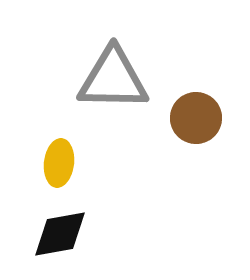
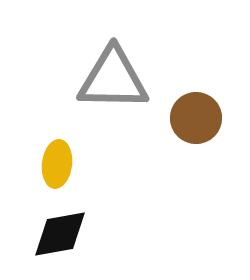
yellow ellipse: moved 2 px left, 1 px down
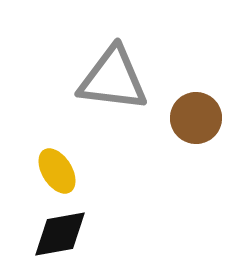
gray triangle: rotated 6 degrees clockwise
yellow ellipse: moved 7 px down; rotated 39 degrees counterclockwise
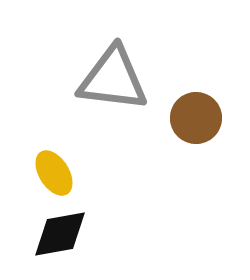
yellow ellipse: moved 3 px left, 2 px down
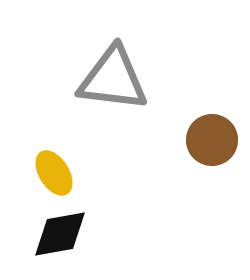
brown circle: moved 16 px right, 22 px down
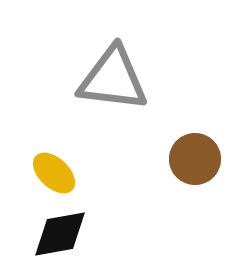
brown circle: moved 17 px left, 19 px down
yellow ellipse: rotated 15 degrees counterclockwise
